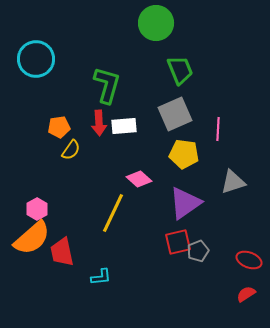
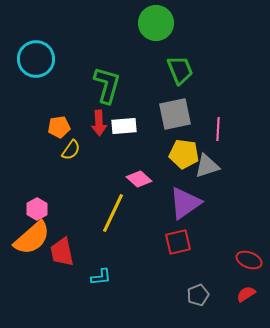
gray square: rotated 12 degrees clockwise
gray triangle: moved 26 px left, 16 px up
gray pentagon: moved 44 px down
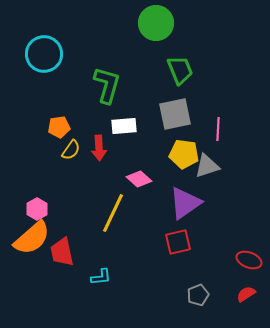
cyan circle: moved 8 px right, 5 px up
red arrow: moved 25 px down
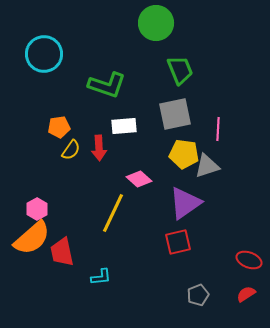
green L-shape: rotated 93 degrees clockwise
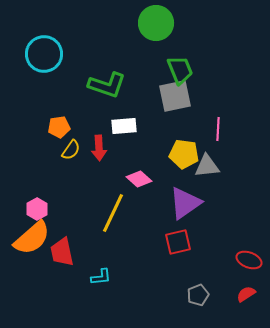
gray square: moved 18 px up
gray triangle: rotated 12 degrees clockwise
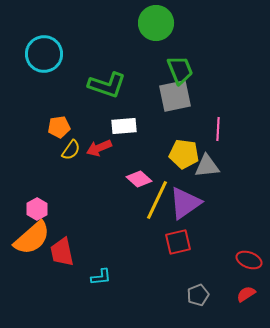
red arrow: rotated 70 degrees clockwise
yellow line: moved 44 px right, 13 px up
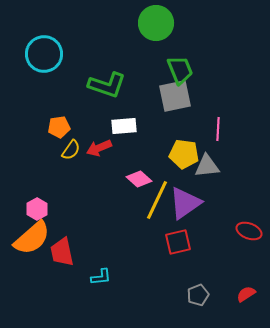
red ellipse: moved 29 px up
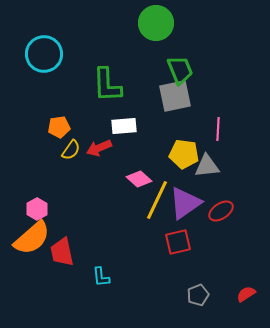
green L-shape: rotated 69 degrees clockwise
red ellipse: moved 28 px left, 20 px up; rotated 55 degrees counterclockwise
cyan L-shape: rotated 90 degrees clockwise
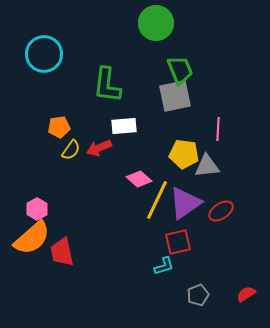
green L-shape: rotated 9 degrees clockwise
cyan L-shape: moved 63 px right, 11 px up; rotated 100 degrees counterclockwise
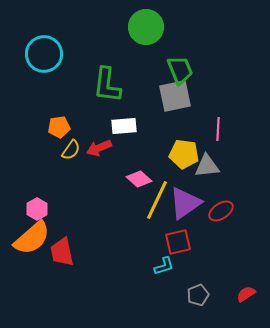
green circle: moved 10 px left, 4 px down
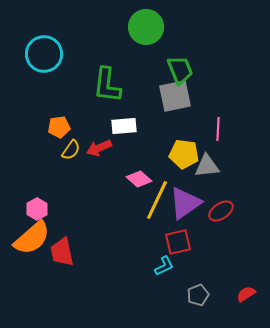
cyan L-shape: rotated 10 degrees counterclockwise
